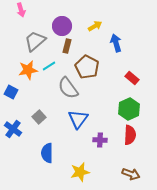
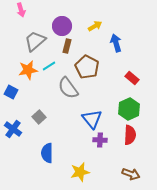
blue triangle: moved 14 px right; rotated 15 degrees counterclockwise
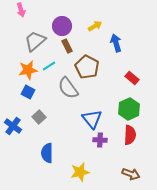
brown rectangle: rotated 40 degrees counterclockwise
blue square: moved 17 px right
blue cross: moved 3 px up
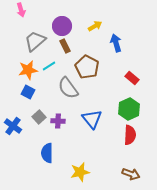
brown rectangle: moved 2 px left
purple cross: moved 42 px left, 19 px up
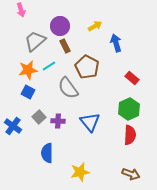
purple circle: moved 2 px left
blue triangle: moved 2 px left, 3 px down
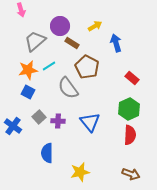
brown rectangle: moved 7 px right, 3 px up; rotated 32 degrees counterclockwise
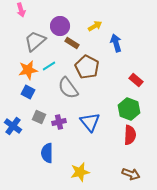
red rectangle: moved 4 px right, 2 px down
green hexagon: rotated 15 degrees counterclockwise
gray square: rotated 24 degrees counterclockwise
purple cross: moved 1 px right, 1 px down; rotated 16 degrees counterclockwise
